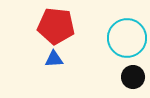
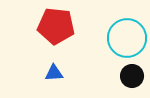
blue triangle: moved 14 px down
black circle: moved 1 px left, 1 px up
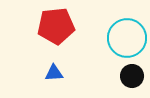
red pentagon: rotated 12 degrees counterclockwise
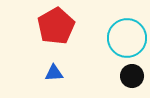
red pentagon: rotated 24 degrees counterclockwise
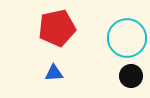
red pentagon: moved 1 px right, 2 px down; rotated 18 degrees clockwise
black circle: moved 1 px left
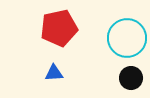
red pentagon: moved 2 px right
black circle: moved 2 px down
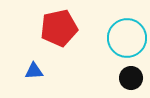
blue triangle: moved 20 px left, 2 px up
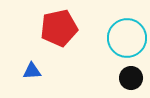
blue triangle: moved 2 px left
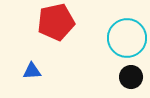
red pentagon: moved 3 px left, 6 px up
black circle: moved 1 px up
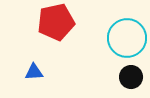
blue triangle: moved 2 px right, 1 px down
